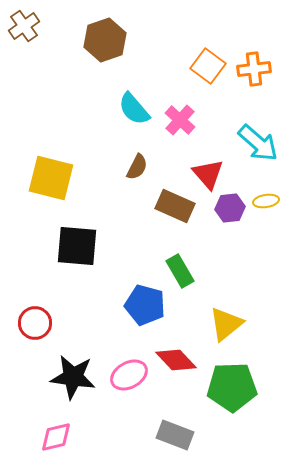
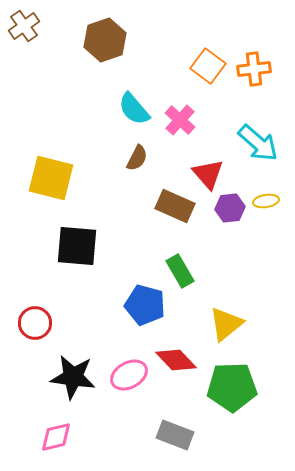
brown semicircle: moved 9 px up
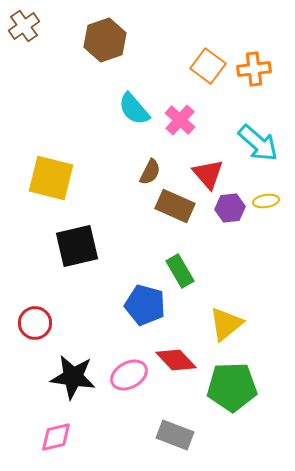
brown semicircle: moved 13 px right, 14 px down
black square: rotated 18 degrees counterclockwise
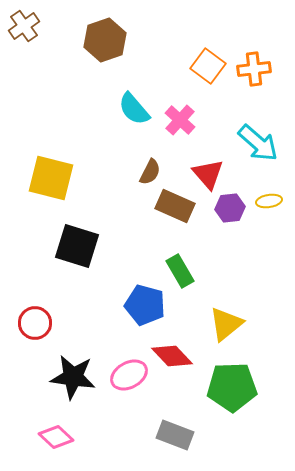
yellow ellipse: moved 3 px right
black square: rotated 30 degrees clockwise
red diamond: moved 4 px left, 4 px up
pink diamond: rotated 56 degrees clockwise
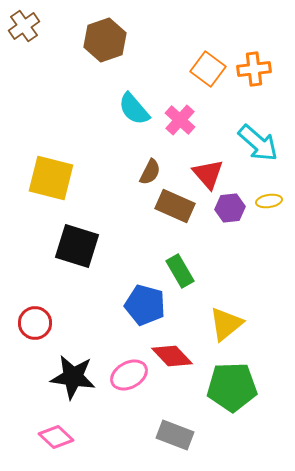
orange square: moved 3 px down
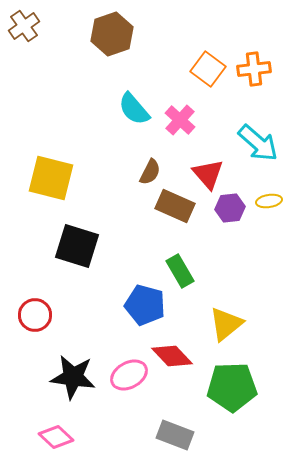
brown hexagon: moved 7 px right, 6 px up
red circle: moved 8 px up
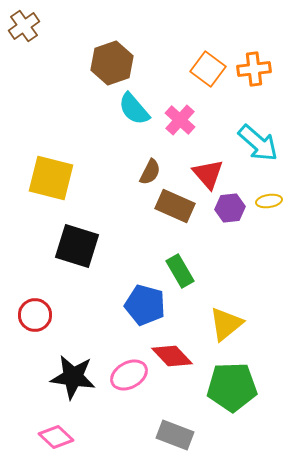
brown hexagon: moved 29 px down
